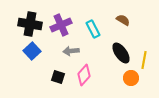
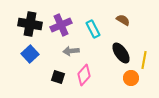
blue square: moved 2 px left, 3 px down
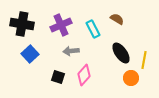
brown semicircle: moved 6 px left, 1 px up
black cross: moved 8 px left
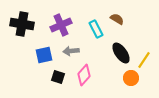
cyan rectangle: moved 3 px right
blue square: moved 14 px right, 1 px down; rotated 30 degrees clockwise
yellow line: rotated 24 degrees clockwise
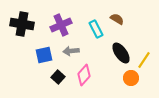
black square: rotated 24 degrees clockwise
